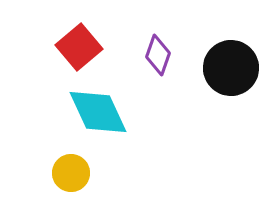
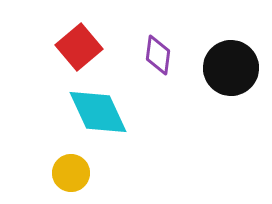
purple diamond: rotated 12 degrees counterclockwise
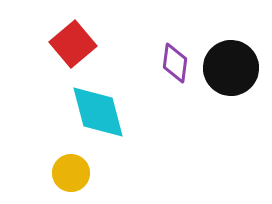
red square: moved 6 px left, 3 px up
purple diamond: moved 17 px right, 8 px down
cyan diamond: rotated 10 degrees clockwise
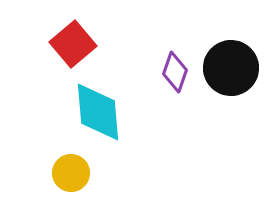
purple diamond: moved 9 px down; rotated 12 degrees clockwise
cyan diamond: rotated 10 degrees clockwise
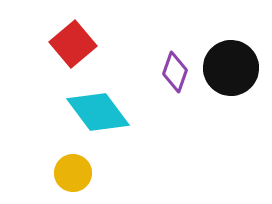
cyan diamond: rotated 32 degrees counterclockwise
yellow circle: moved 2 px right
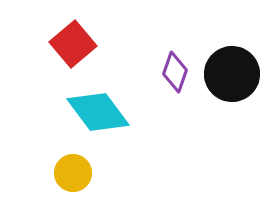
black circle: moved 1 px right, 6 px down
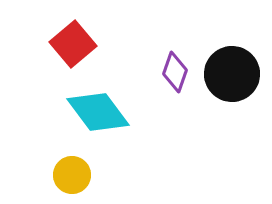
yellow circle: moved 1 px left, 2 px down
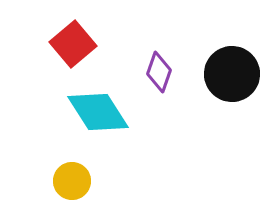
purple diamond: moved 16 px left
cyan diamond: rotated 4 degrees clockwise
yellow circle: moved 6 px down
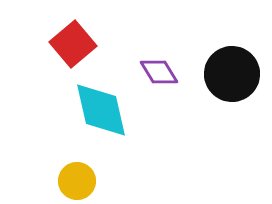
purple diamond: rotated 51 degrees counterclockwise
cyan diamond: moved 3 px right, 2 px up; rotated 20 degrees clockwise
yellow circle: moved 5 px right
